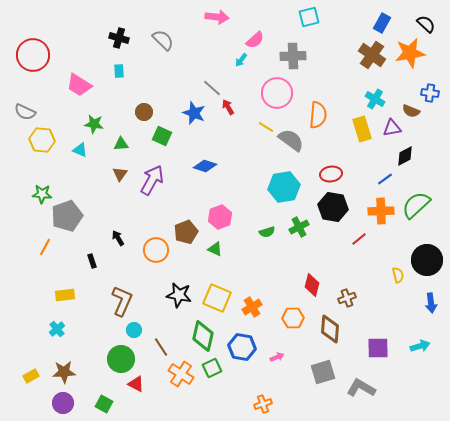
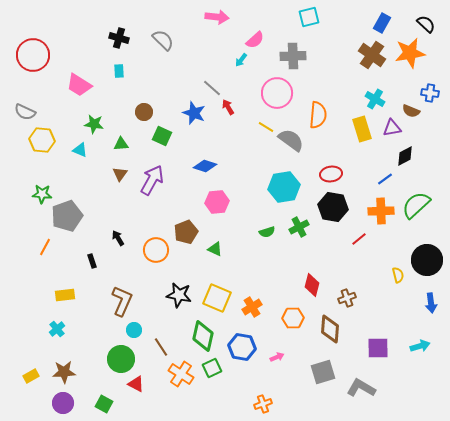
pink hexagon at (220, 217): moved 3 px left, 15 px up; rotated 15 degrees clockwise
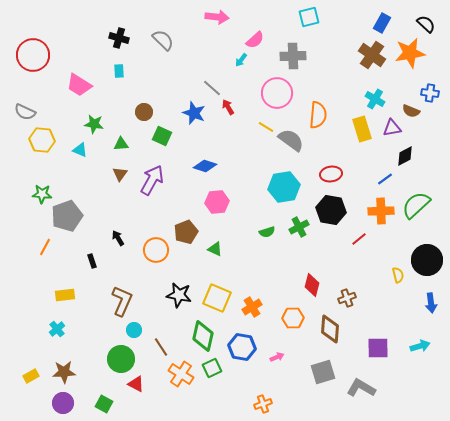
black hexagon at (333, 207): moved 2 px left, 3 px down
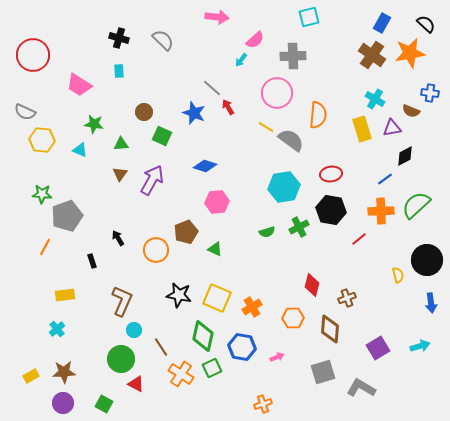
purple square at (378, 348): rotated 30 degrees counterclockwise
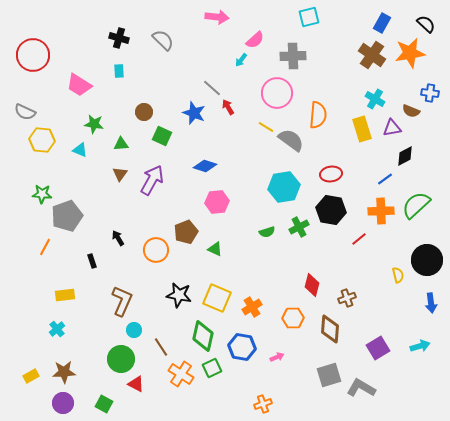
gray square at (323, 372): moved 6 px right, 3 px down
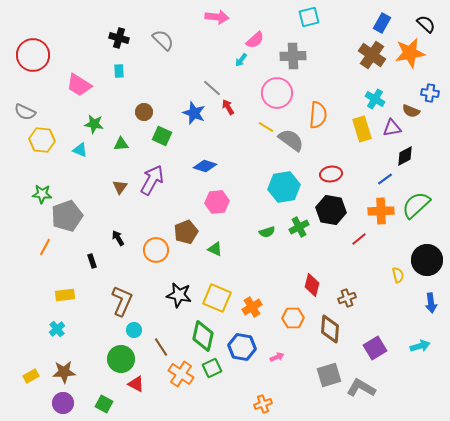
brown triangle at (120, 174): moved 13 px down
purple square at (378, 348): moved 3 px left
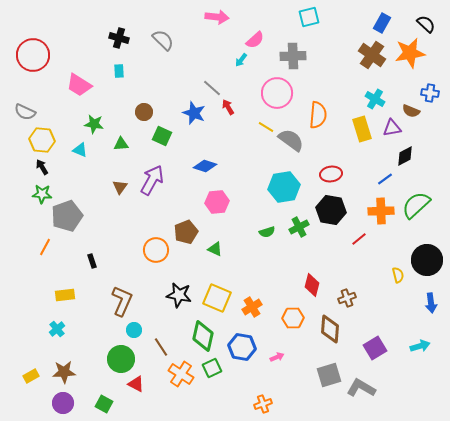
black arrow at (118, 238): moved 76 px left, 71 px up
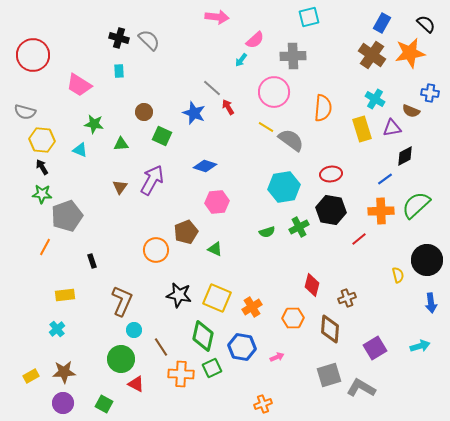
gray semicircle at (163, 40): moved 14 px left
pink circle at (277, 93): moved 3 px left, 1 px up
gray semicircle at (25, 112): rotated 10 degrees counterclockwise
orange semicircle at (318, 115): moved 5 px right, 7 px up
orange cross at (181, 374): rotated 30 degrees counterclockwise
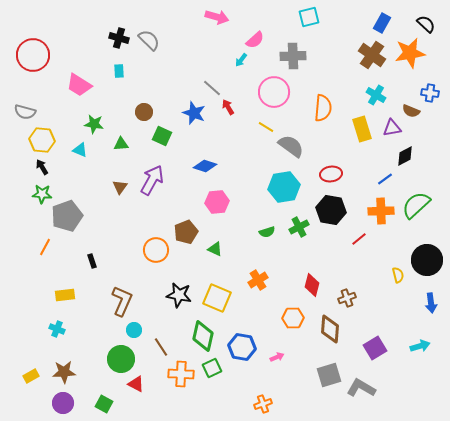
pink arrow at (217, 17): rotated 10 degrees clockwise
cyan cross at (375, 99): moved 1 px right, 4 px up
gray semicircle at (291, 140): moved 6 px down
orange cross at (252, 307): moved 6 px right, 27 px up
cyan cross at (57, 329): rotated 28 degrees counterclockwise
